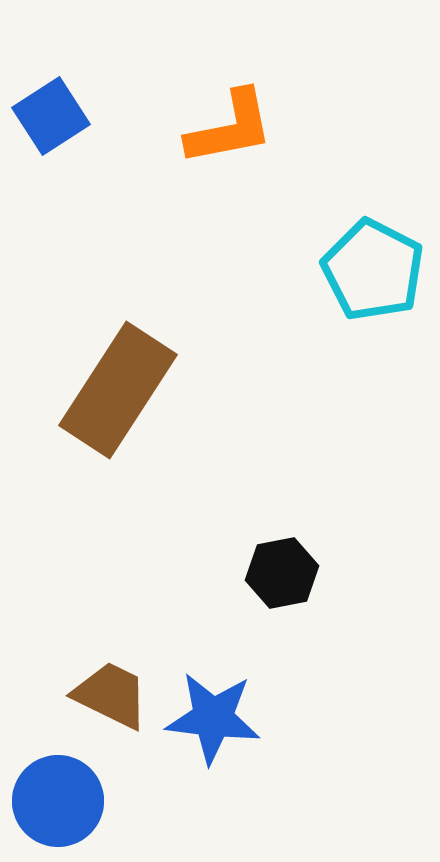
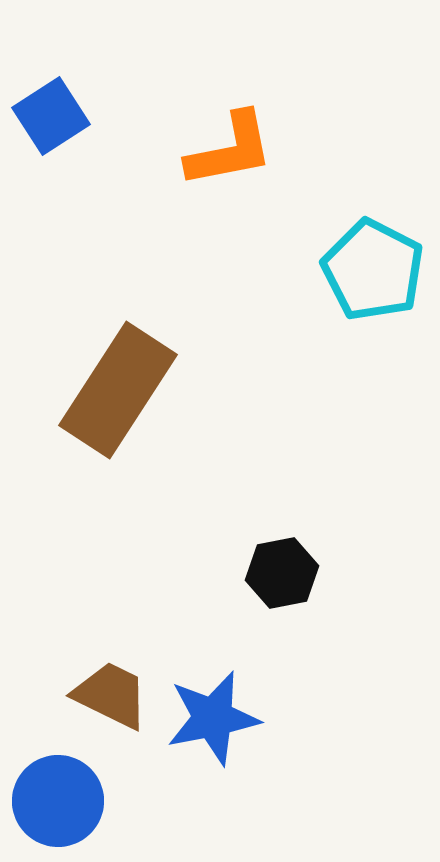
orange L-shape: moved 22 px down
blue star: rotated 18 degrees counterclockwise
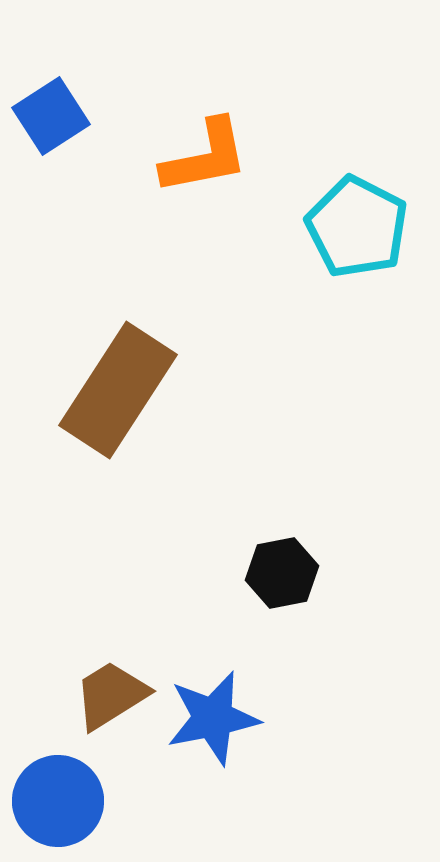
orange L-shape: moved 25 px left, 7 px down
cyan pentagon: moved 16 px left, 43 px up
brown trapezoid: rotated 58 degrees counterclockwise
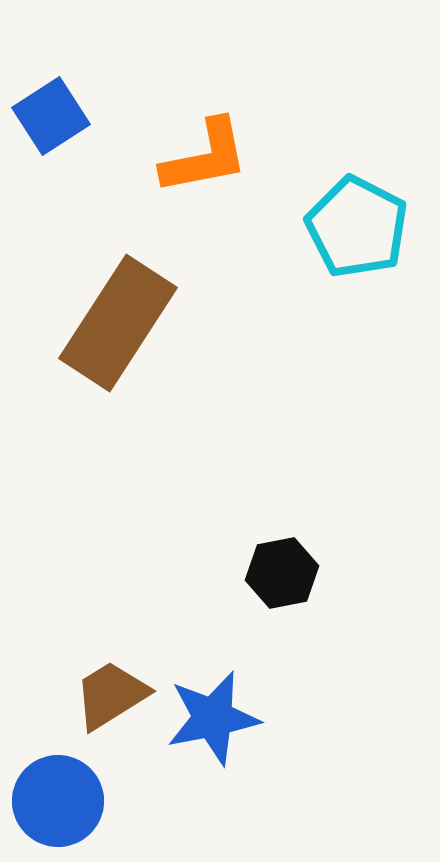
brown rectangle: moved 67 px up
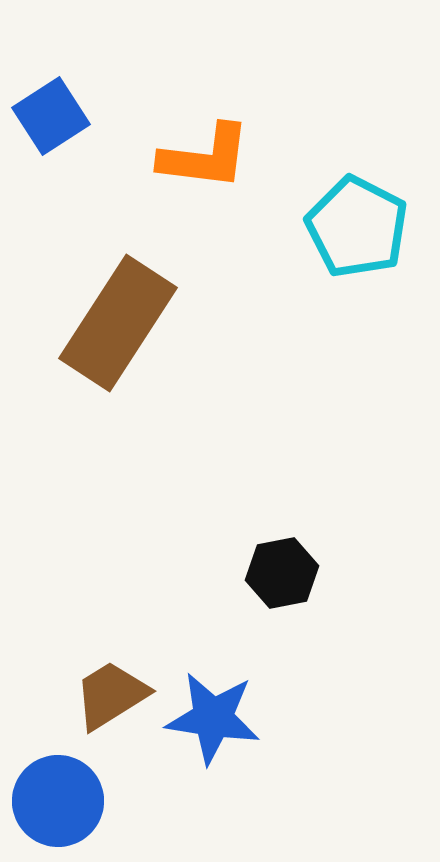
orange L-shape: rotated 18 degrees clockwise
blue star: rotated 20 degrees clockwise
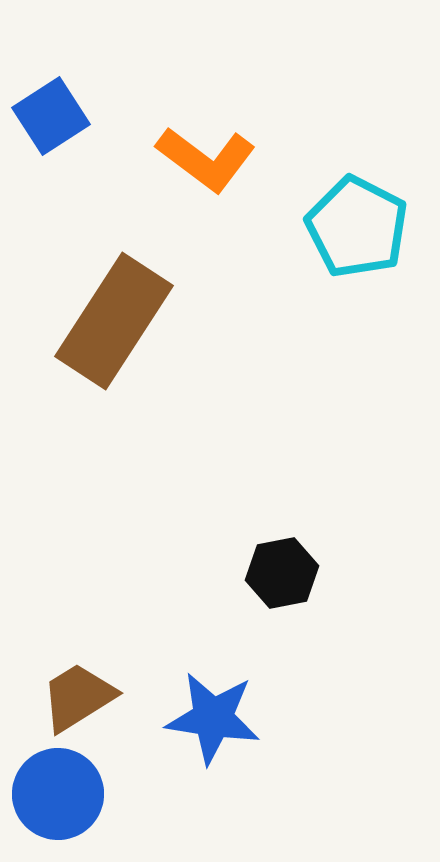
orange L-shape: moved 1 px right, 2 px down; rotated 30 degrees clockwise
brown rectangle: moved 4 px left, 2 px up
brown trapezoid: moved 33 px left, 2 px down
blue circle: moved 7 px up
